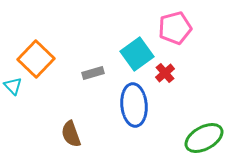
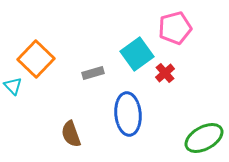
blue ellipse: moved 6 px left, 9 px down
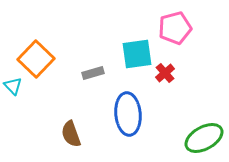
cyan square: rotated 28 degrees clockwise
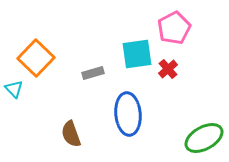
pink pentagon: moved 1 px left; rotated 12 degrees counterclockwise
orange square: moved 1 px up
red cross: moved 3 px right, 4 px up
cyan triangle: moved 1 px right, 3 px down
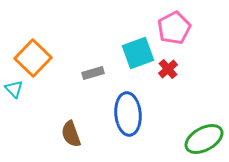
cyan square: moved 1 px right, 1 px up; rotated 12 degrees counterclockwise
orange square: moved 3 px left
green ellipse: moved 1 px down
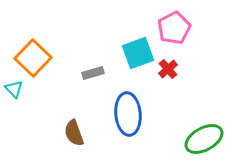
brown semicircle: moved 3 px right, 1 px up
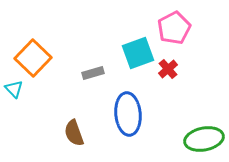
green ellipse: rotated 18 degrees clockwise
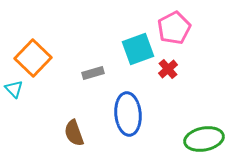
cyan square: moved 4 px up
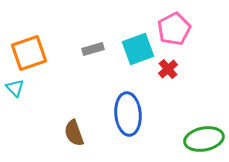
pink pentagon: moved 1 px down
orange square: moved 4 px left, 5 px up; rotated 27 degrees clockwise
gray rectangle: moved 24 px up
cyan triangle: moved 1 px right, 1 px up
